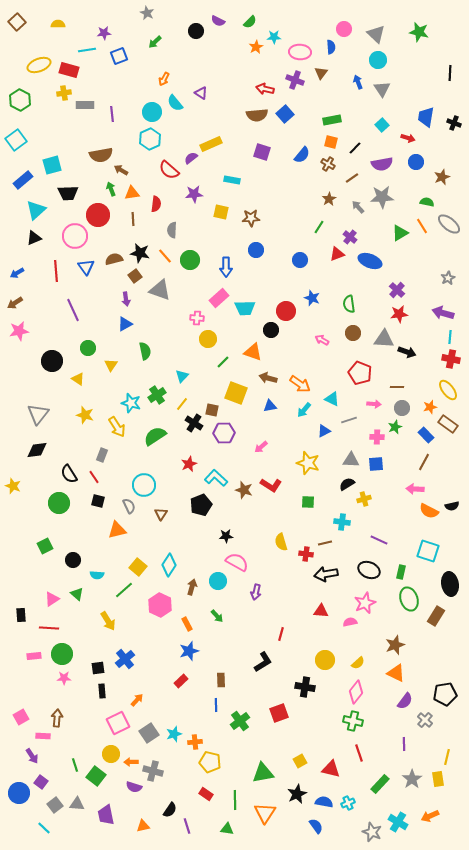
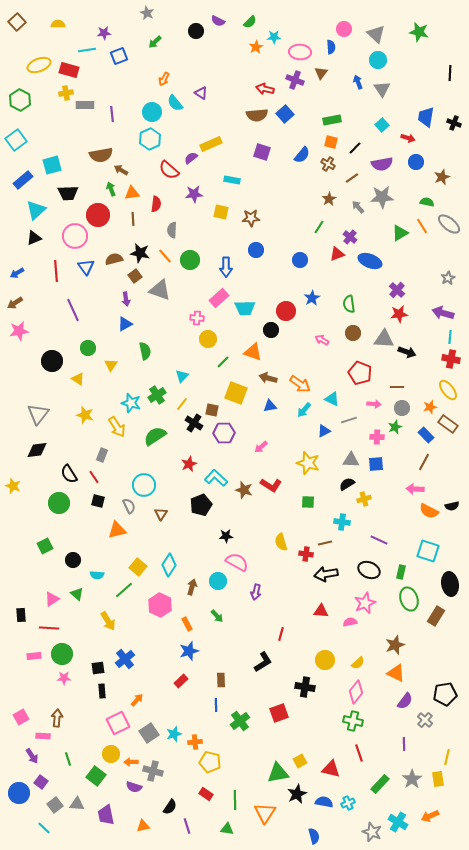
yellow cross at (64, 93): moved 2 px right
blue star at (312, 298): rotated 21 degrees clockwise
green line at (75, 765): moved 7 px left, 6 px up
green triangle at (263, 773): moved 15 px right
black semicircle at (170, 810): moved 3 px up
blue semicircle at (316, 826): moved 2 px left, 10 px down; rotated 21 degrees clockwise
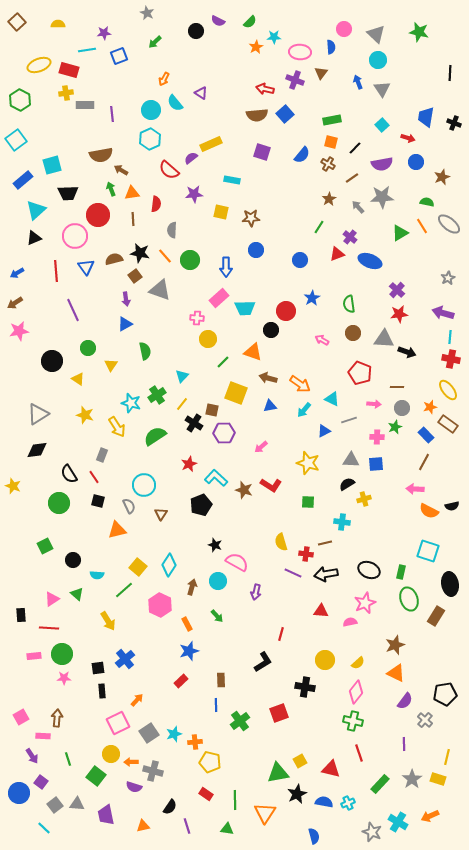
cyan circle at (152, 112): moved 1 px left, 2 px up
gray triangle at (38, 414): rotated 20 degrees clockwise
black star at (226, 536): moved 11 px left, 9 px down; rotated 24 degrees clockwise
purple line at (379, 540): moved 86 px left, 33 px down
yellow rectangle at (438, 779): rotated 63 degrees counterclockwise
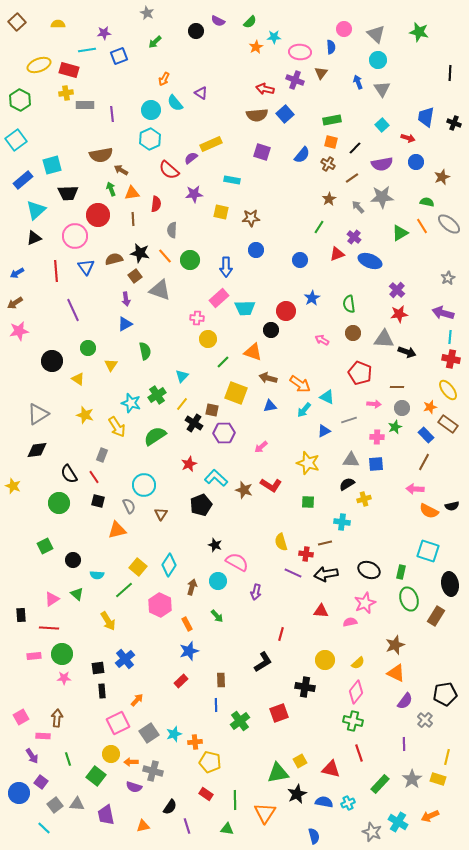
purple cross at (350, 237): moved 4 px right
cyan triangle at (332, 399): moved 5 px left, 2 px up
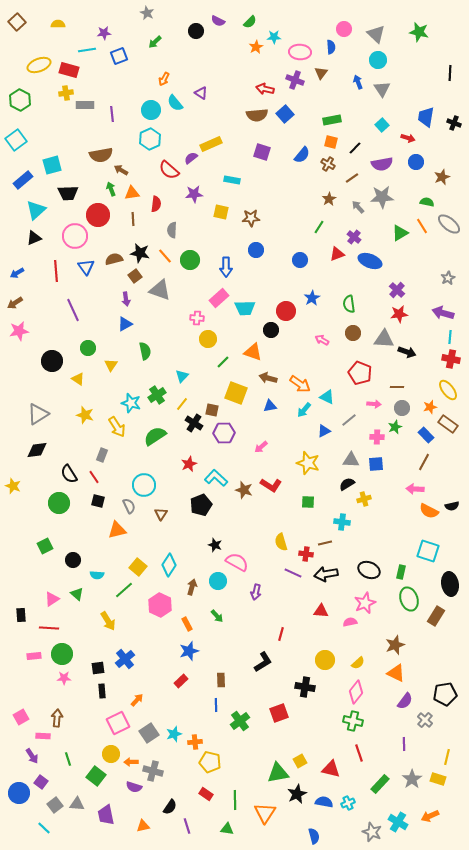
gray line at (349, 420): rotated 21 degrees counterclockwise
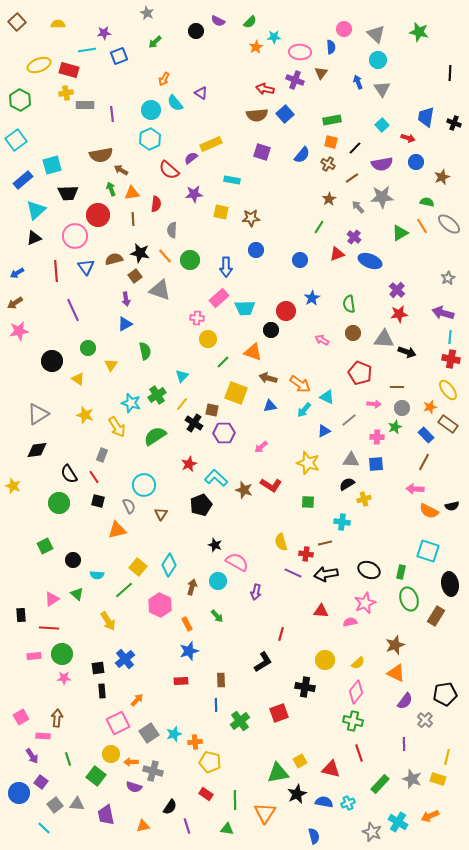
red rectangle at (181, 681): rotated 40 degrees clockwise
gray star at (412, 779): rotated 18 degrees counterclockwise
